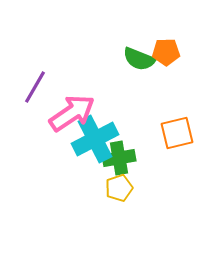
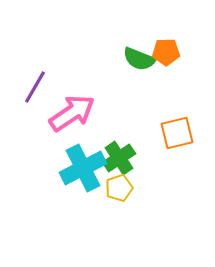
cyan cross: moved 12 px left, 29 px down
green cross: rotated 24 degrees counterclockwise
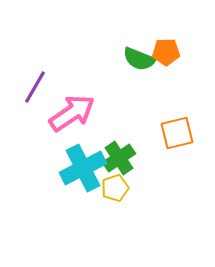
yellow pentagon: moved 4 px left
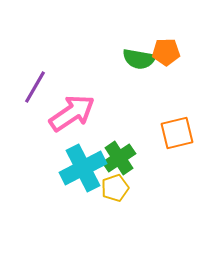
green semicircle: rotated 12 degrees counterclockwise
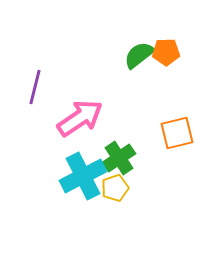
green semicircle: moved 4 px up; rotated 132 degrees clockwise
purple line: rotated 16 degrees counterclockwise
pink arrow: moved 8 px right, 5 px down
cyan cross: moved 8 px down
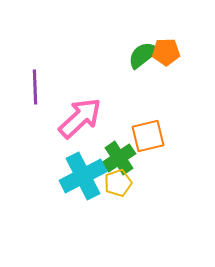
green semicircle: moved 4 px right
purple line: rotated 16 degrees counterclockwise
pink arrow: rotated 9 degrees counterclockwise
orange square: moved 29 px left, 3 px down
yellow pentagon: moved 3 px right, 5 px up
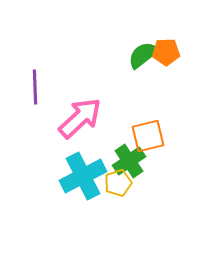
green cross: moved 10 px right, 3 px down
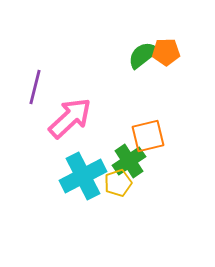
purple line: rotated 16 degrees clockwise
pink arrow: moved 10 px left
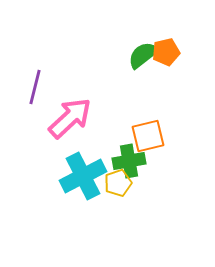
orange pentagon: rotated 12 degrees counterclockwise
green cross: rotated 24 degrees clockwise
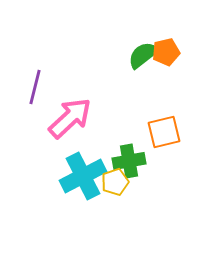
orange square: moved 16 px right, 4 px up
yellow pentagon: moved 3 px left, 1 px up
